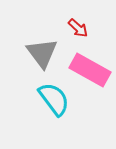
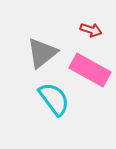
red arrow: moved 13 px right, 2 px down; rotated 25 degrees counterclockwise
gray triangle: rotated 28 degrees clockwise
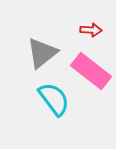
red arrow: rotated 15 degrees counterclockwise
pink rectangle: moved 1 px right, 1 px down; rotated 9 degrees clockwise
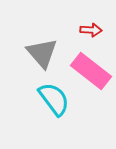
gray triangle: rotated 32 degrees counterclockwise
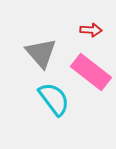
gray triangle: moved 1 px left
pink rectangle: moved 1 px down
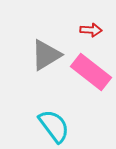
gray triangle: moved 5 px right, 2 px down; rotated 40 degrees clockwise
cyan semicircle: moved 27 px down
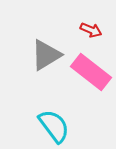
red arrow: rotated 20 degrees clockwise
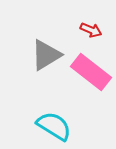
cyan semicircle: rotated 21 degrees counterclockwise
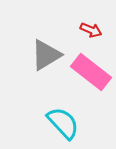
cyan semicircle: moved 9 px right, 3 px up; rotated 15 degrees clockwise
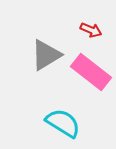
cyan semicircle: rotated 15 degrees counterclockwise
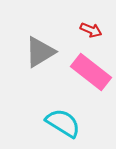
gray triangle: moved 6 px left, 3 px up
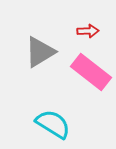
red arrow: moved 3 px left, 1 px down; rotated 25 degrees counterclockwise
cyan semicircle: moved 10 px left, 1 px down
